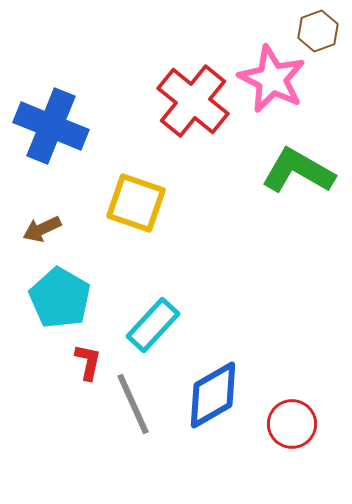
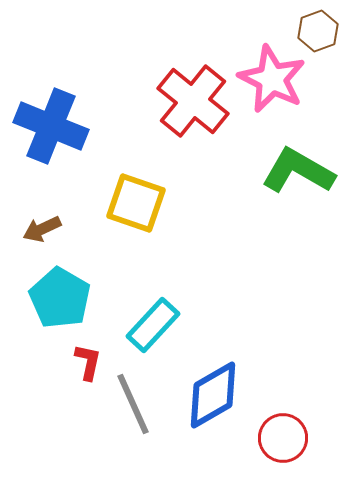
red circle: moved 9 px left, 14 px down
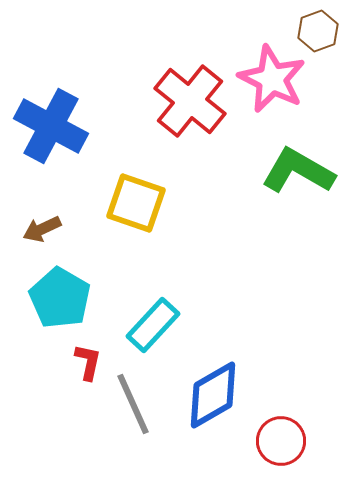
red cross: moved 3 px left
blue cross: rotated 6 degrees clockwise
red circle: moved 2 px left, 3 px down
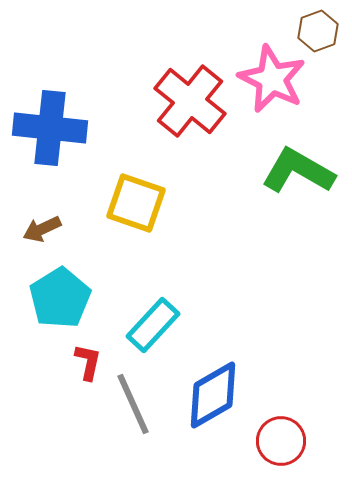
blue cross: moved 1 px left, 2 px down; rotated 22 degrees counterclockwise
cyan pentagon: rotated 10 degrees clockwise
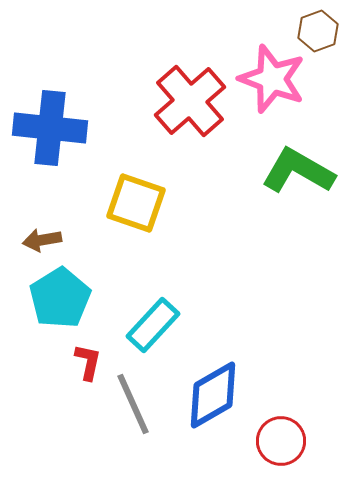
pink star: rotated 6 degrees counterclockwise
red cross: rotated 10 degrees clockwise
brown arrow: moved 11 px down; rotated 15 degrees clockwise
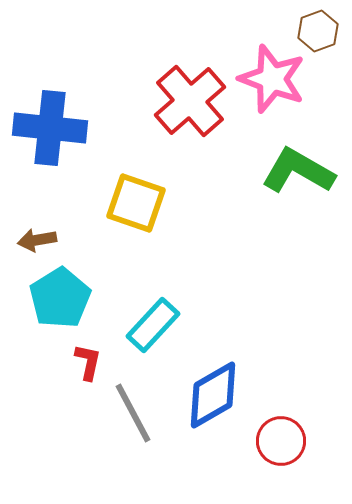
brown arrow: moved 5 px left
gray line: moved 9 px down; rotated 4 degrees counterclockwise
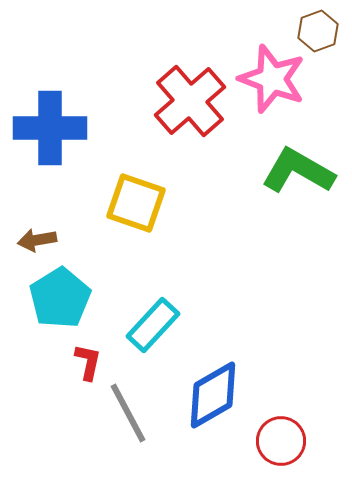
blue cross: rotated 6 degrees counterclockwise
gray line: moved 5 px left
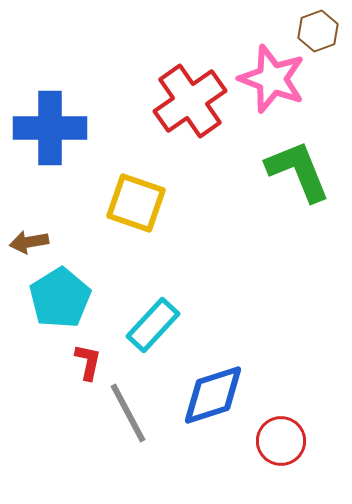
red cross: rotated 6 degrees clockwise
green L-shape: rotated 38 degrees clockwise
brown arrow: moved 8 px left, 2 px down
blue diamond: rotated 12 degrees clockwise
